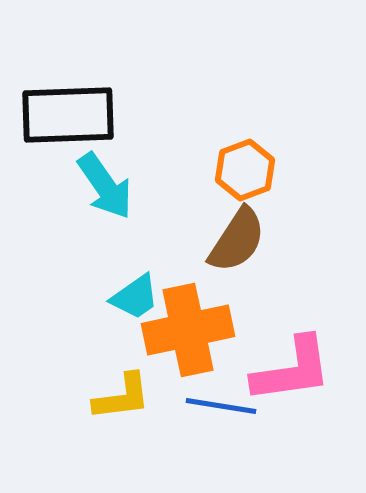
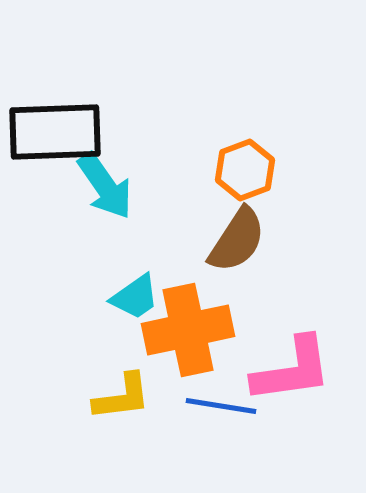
black rectangle: moved 13 px left, 17 px down
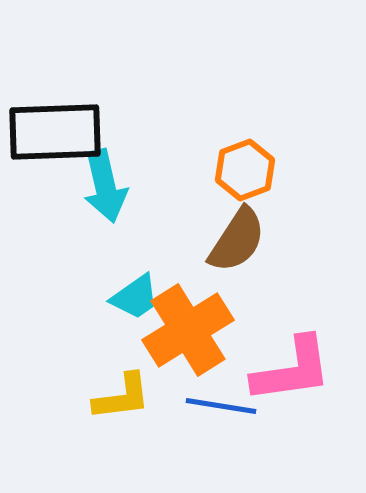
cyan arrow: rotated 22 degrees clockwise
orange cross: rotated 20 degrees counterclockwise
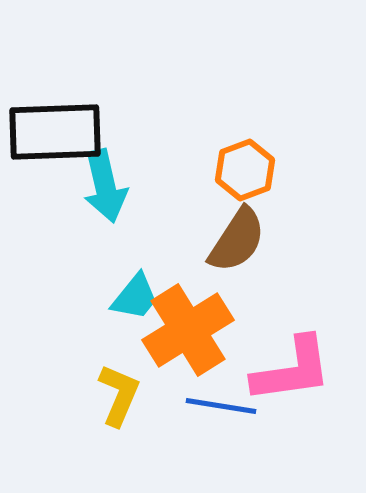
cyan trapezoid: rotated 16 degrees counterclockwise
yellow L-shape: moved 3 px left, 2 px up; rotated 60 degrees counterclockwise
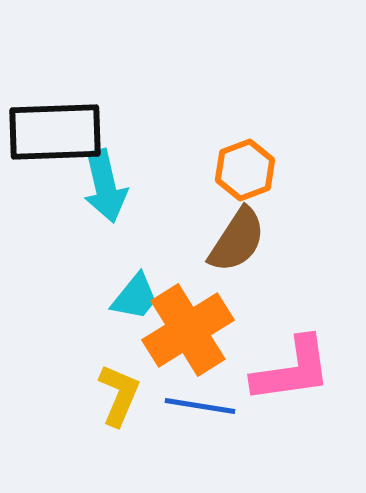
blue line: moved 21 px left
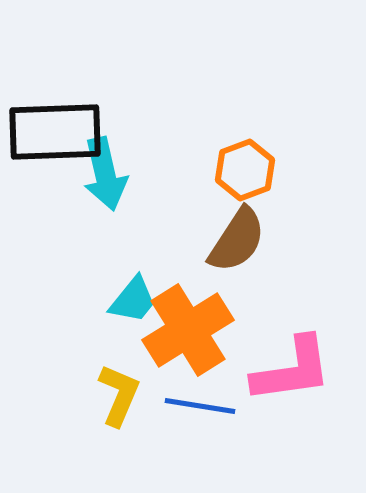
cyan arrow: moved 12 px up
cyan trapezoid: moved 2 px left, 3 px down
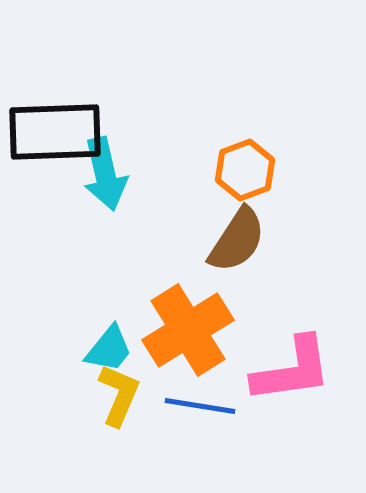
cyan trapezoid: moved 24 px left, 49 px down
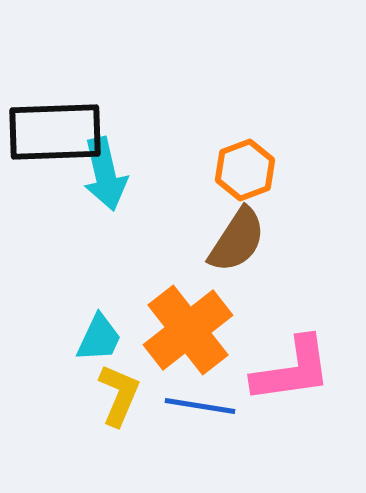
orange cross: rotated 6 degrees counterclockwise
cyan trapezoid: moved 10 px left, 11 px up; rotated 14 degrees counterclockwise
